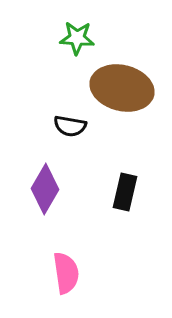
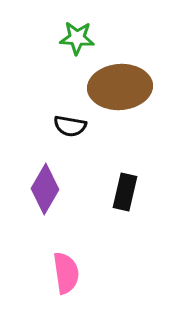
brown ellipse: moved 2 px left, 1 px up; rotated 18 degrees counterclockwise
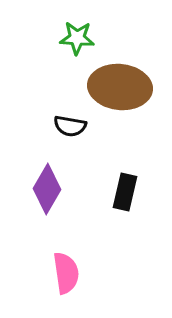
brown ellipse: rotated 10 degrees clockwise
purple diamond: moved 2 px right
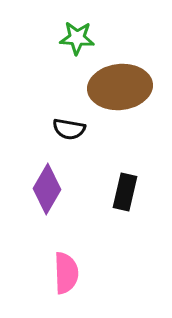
brown ellipse: rotated 12 degrees counterclockwise
black semicircle: moved 1 px left, 3 px down
pink semicircle: rotated 6 degrees clockwise
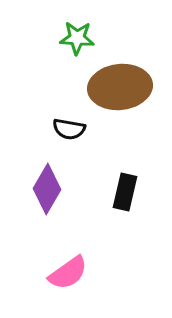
pink semicircle: moved 2 px right; rotated 57 degrees clockwise
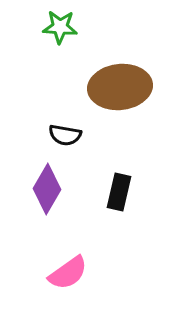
green star: moved 17 px left, 11 px up
black semicircle: moved 4 px left, 6 px down
black rectangle: moved 6 px left
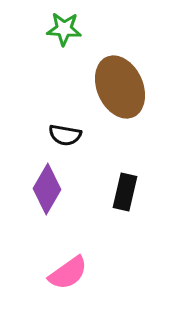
green star: moved 4 px right, 2 px down
brown ellipse: rotated 72 degrees clockwise
black rectangle: moved 6 px right
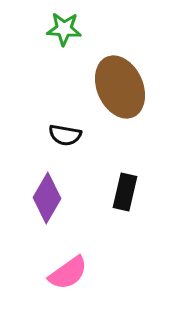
purple diamond: moved 9 px down
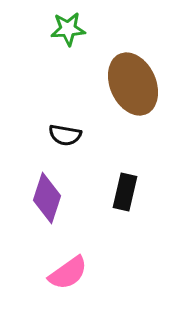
green star: moved 4 px right; rotated 8 degrees counterclockwise
brown ellipse: moved 13 px right, 3 px up
purple diamond: rotated 12 degrees counterclockwise
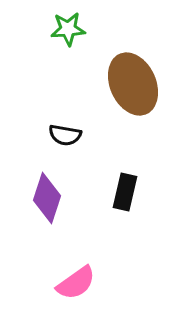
pink semicircle: moved 8 px right, 10 px down
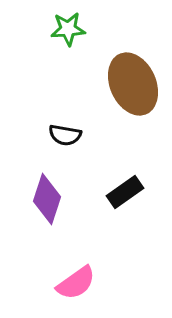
black rectangle: rotated 42 degrees clockwise
purple diamond: moved 1 px down
